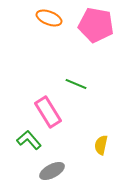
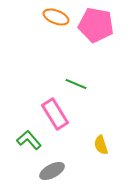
orange ellipse: moved 7 px right, 1 px up
pink rectangle: moved 7 px right, 2 px down
yellow semicircle: rotated 30 degrees counterclockwise
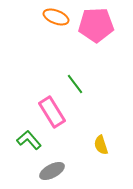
pink pentagon: rotated 12 degrees counterclockwise
green line: moved 1 px left; rotated 30 degrees clockwise
pink rectangle: moved 3 px left, 2 px up
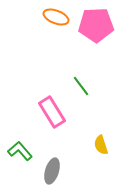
green line: moved 6 px right, 2 px down
green L-shape: moved 9 px left, 11 px down
gray ellipse: rotated 45 degrees counterclockwise
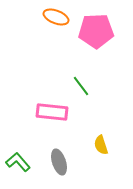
pink pentagon: moved 6 px down
pink rectangle: rotated 52 degrees counterclockwise
green L-shape: moved 2 px left, 11 px down
gray ellipse: moved 7 px right, 9 px up; rotated 35 degrees counterclockwise
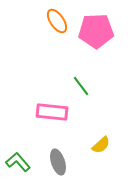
orange ellipse: moved 1 px right, 4 px down; rotated 35 degrees clockwise
yellow semicircle: rotated 114 degrees counterclockwise
gray ellipse: moved 1 px left
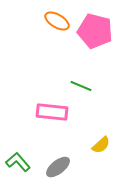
orange ellipse: rotated 25 degrees counterclockwise
pink pentagon: moved 1 px left; rotated 16 degrees clockwise
green line: rotated 30 degrees counterclockwise
gray ellipse: moved 5 px down; rotated 70 degrees clockwise
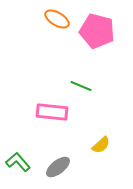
orange ellipse: moved 2 px up
pink pentagon: moved 2 px right
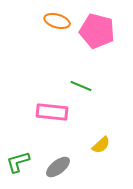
orange ellipse: moved 2 px down; rotated 15 degrees counterclockwise
green L-shape: rotated 65 degrees counterclockwise
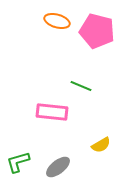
yellow semicircle: rotated 12 degrees clockwise
